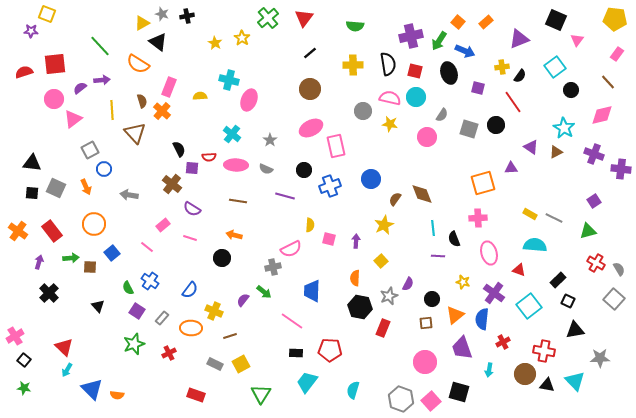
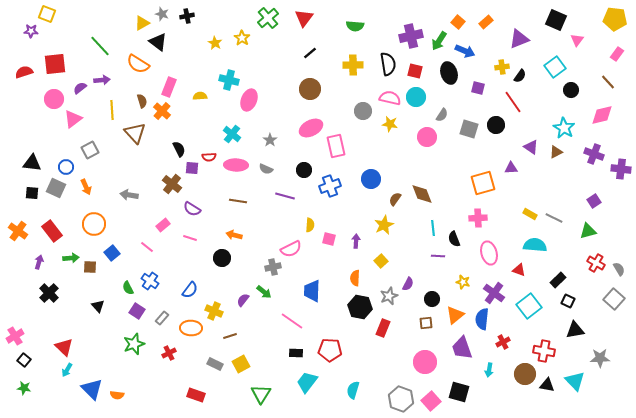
blue circle at (104, 169): moved 38 px left, 2 px up
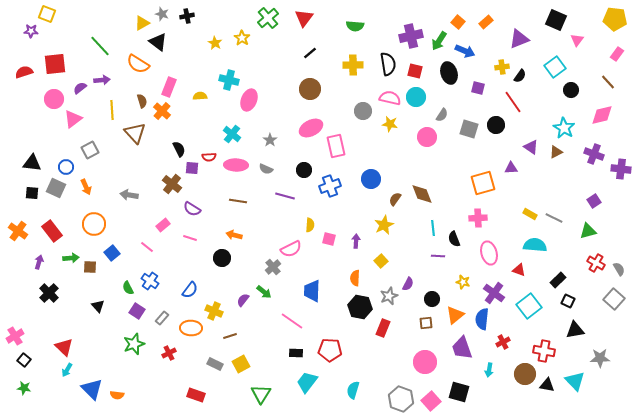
gray cross at (273, 267): rotated 28 degrees counterclockwise
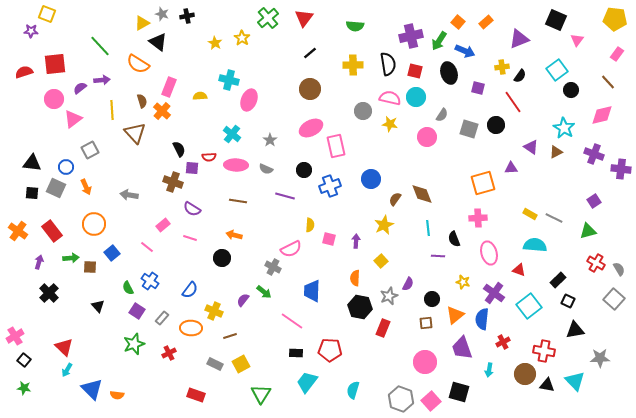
cyan square at (555, 67): moved 2 px right, 3 px down
brown cross at (172, 184): moved 1 px right, 2 px up; rotated 18 degrees counterclockwise
cyan line at (433, 228): moved 5 px left
gray cross at (273, 267): rotated 21 degrees counterclockwise
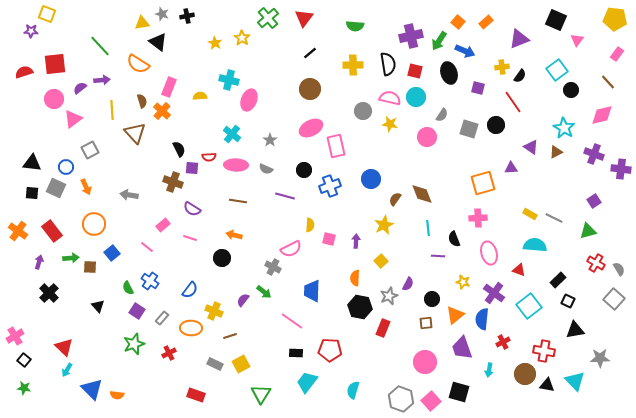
yellow triangle at (142, 23): rotated 21 degrees clockwise
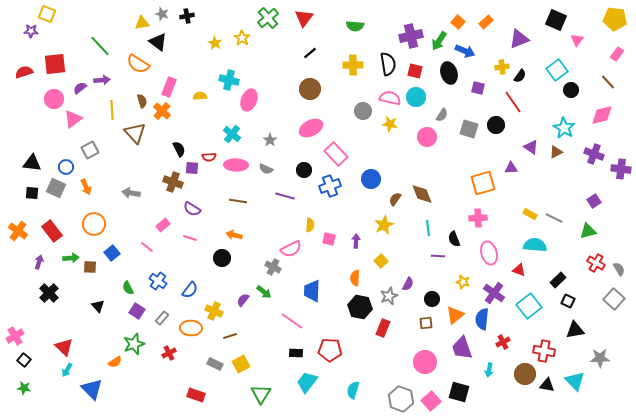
pink rectangle at (336, 146): moved 8 px down; rotated 30 degrees counterclockwise
gray arrow at (129, 195): moved 2 px right, 2 px up
blue cross at (150, 281): moved 8 px right
orange semicircle at (117, 395): moved 2 px left, 33 px up; rotated 40 degrees counterclockwise
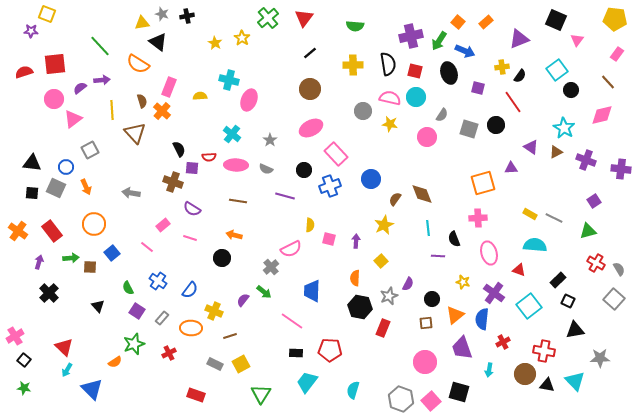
purple cross at (594, 154): moved 8 px left, 6 px down
gray cross at (273, 267): moved 2 px left; rotated 21 degrees clockwise
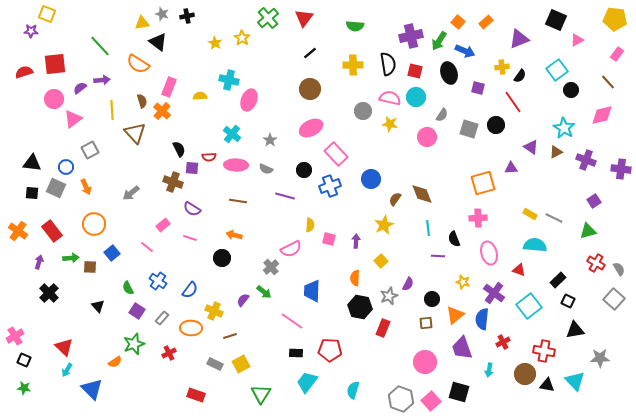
pink triangle at (577, 40): rotated 24 degrees clockwise
gray arrow at (131, 193): rotated 48 degrees counterclockwise
black square at (24, 360): rotated 16 degrees counterclockwise
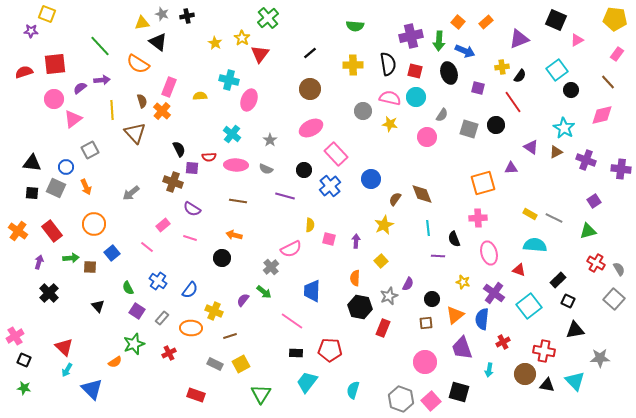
red triangle at (304, 18): moved 44 px left, 36 px down
green arrow at (439, 41): rotated 30 degrees counterclockwise
blue cross at (330, 186): rotated 20 degrees counterclockwise
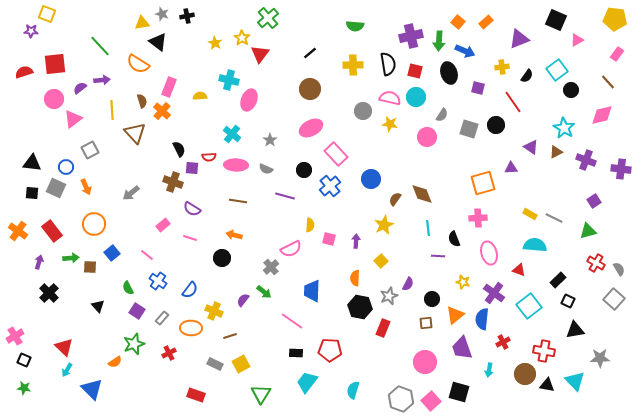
black semicircle at (520, 76): moved 7 px right
pink line at (147, 247): moved 8 px down
